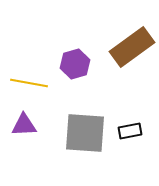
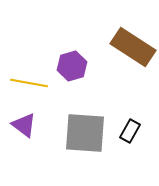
brown rectangle: moved 1 px right; rotated 69 degrees clockwise
purple hexagon: moved 3 px left, 2 px down
purple triangle: rotated 40 degrees clockwise
black rectangle: rotated 50 degrees counterclockwise
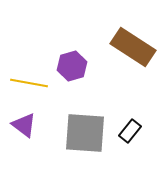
black rectangle: rotated 10 degrees clockwise
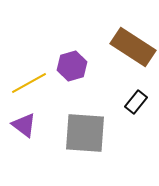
yellow line: rotated 39 degrees counterclockwise
black rectangle: moved 6 px right, 29 px up
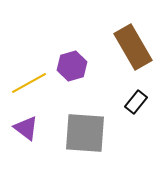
brown rectangle: rotated 27 degrees clockwise
purple triangle: moved 2 px right, 3 px down
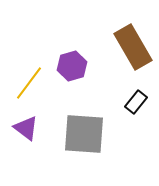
yellow line: rotated 24 degrees counterclockwise
gray square: moved 1 px left, 1 px down
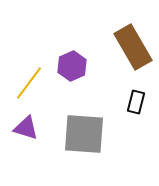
purple hexagon: rotated 8 degrees counterclockwise
black rectangle: rotated 25 degrees counterclockwise
purple triangle: rotated 20 degrees counterclockwise
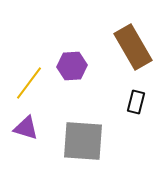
purple hexagon: rotated 20 degrees clockwise
gray square: moved 1 px left, 7 px down
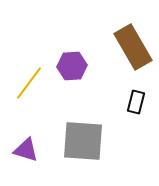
purple triangle: moved 22 px down
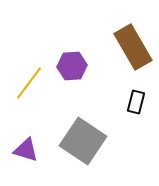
gray square: rotated 30 degrees clockwise
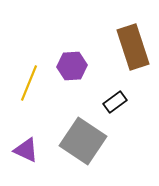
brown rectangle: rotated 12 degrees clockwise
yellow line: rotated 15 degrees counterclockwise
black rectangle: moved 21 px left; rotated 40 degrees clockwise
purple triangle: rotated 8 degrees clockwise
